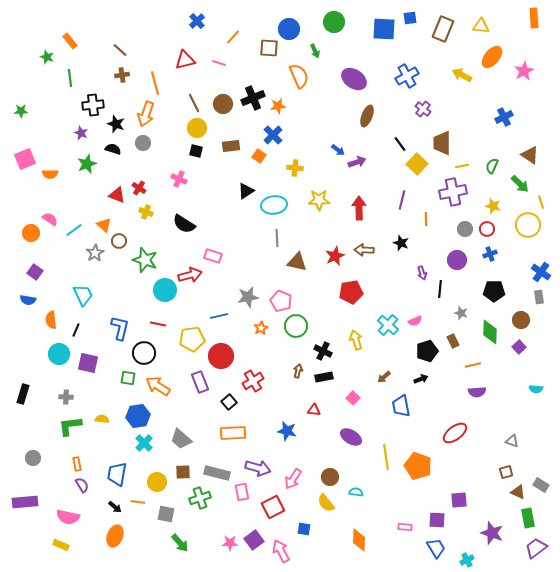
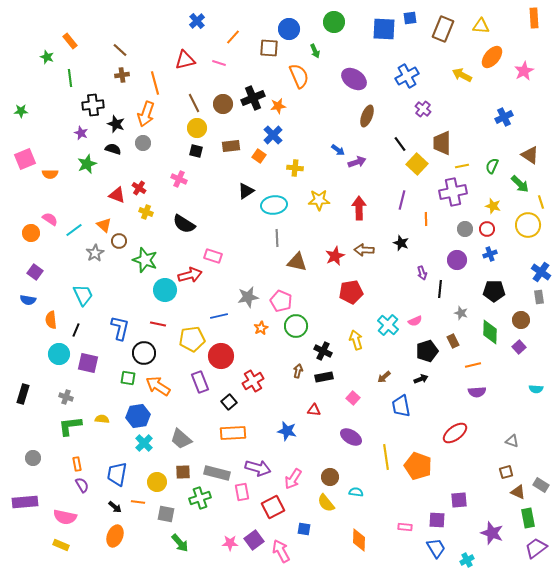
gray cross at (66, 397): rotated 16 degrees clockwise
pink semicircle at (68, 517): moved 3 px left
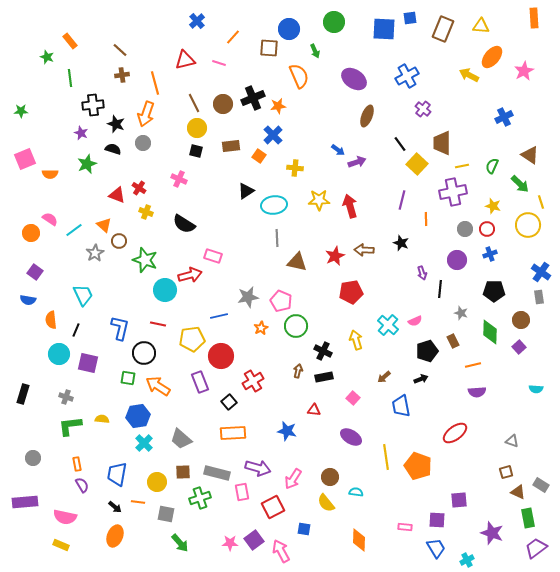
yellow arrow at (462, 75): moved 7 px right
red arrow at (359, 208): moved 9 px left, 2 px up; rotated 15 degrees counterclockwise
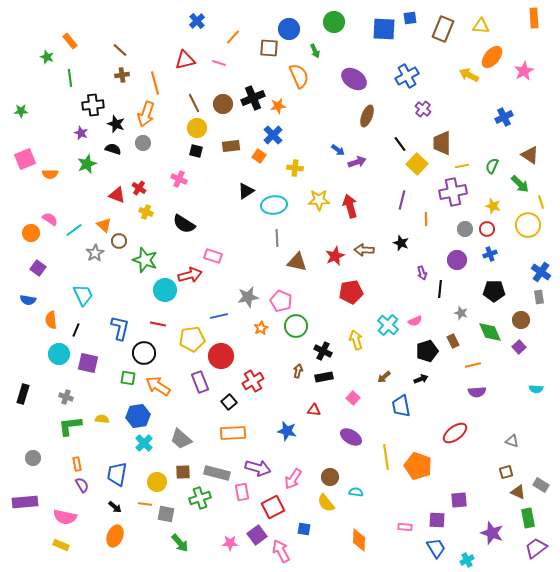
purple square at (35, 272): moved 3 px right, 4 px up
green diamond at (490, 332): rotated 25 degrees counterclockwise
orange line at (138, 502): moved 7 px right, 2 px down
purple square at (254, 540): moved 3 px right, 5 px up
